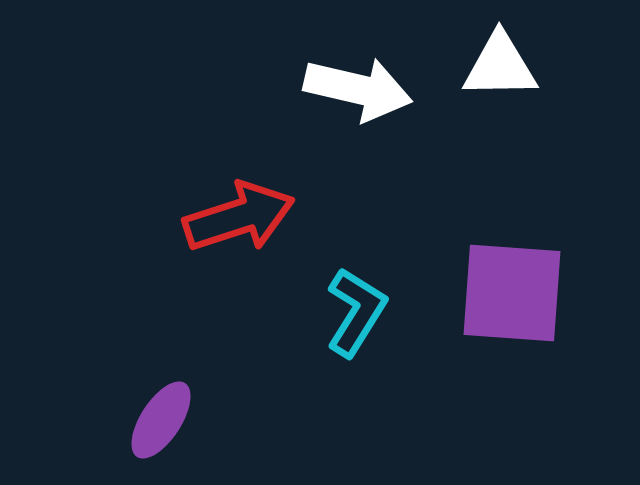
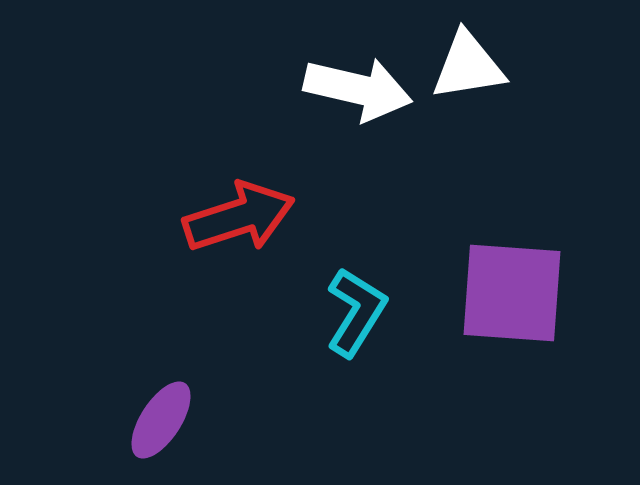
white triangle: moved 32 px left; rotated 8 degrees counterclockwise
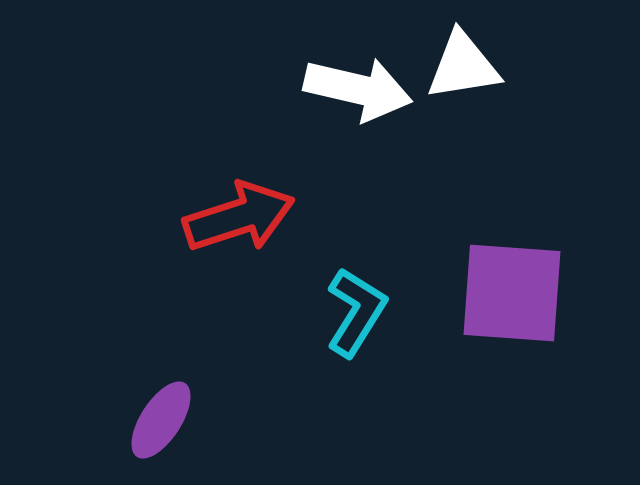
white triangle: moved 5 px left
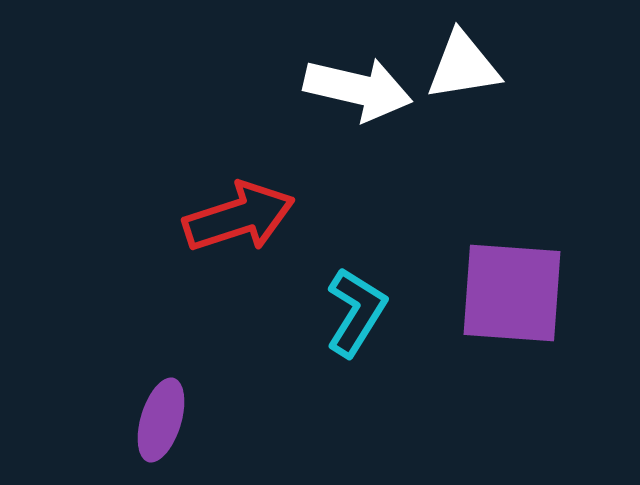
purple ellipse: rotated 16 degrees counterclockwise
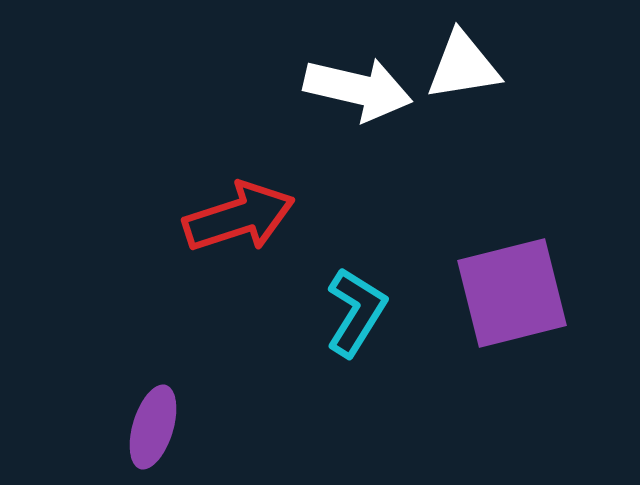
purple square: rotated 18 degrees counterclockwise
purple ellipse: moved 8 px left, 7 px down
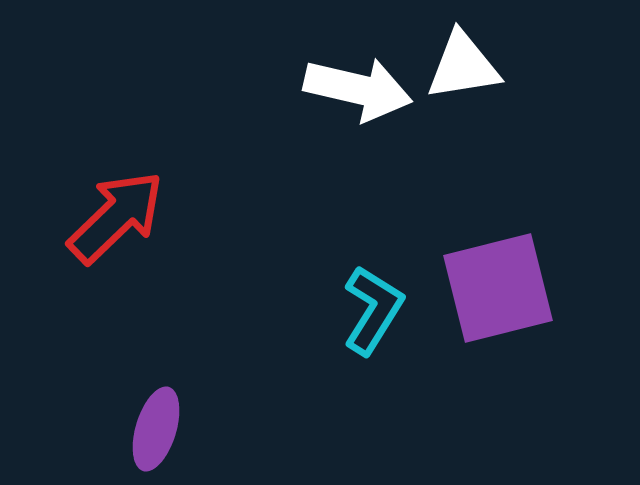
red arrow: moved 123 px left; rotated 26 degrees counterclockwise
purple square: moved 14 px left, 5 px up
cyan L-shape: moved 17 px right, 2 px up
purple ellipse: moved 3 px right, 2 px down
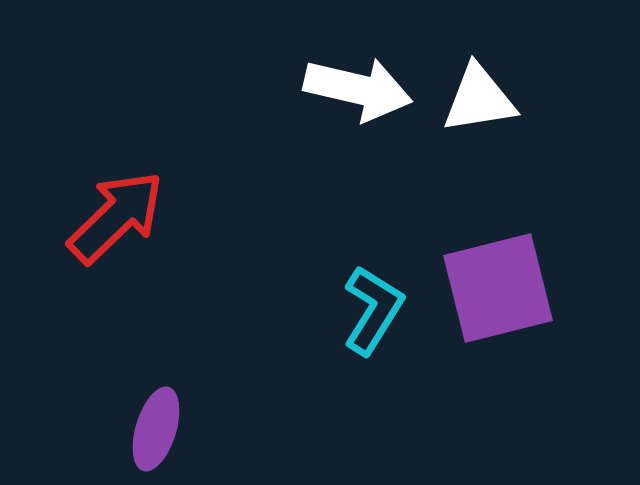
white triangle: moved 16 px right, 33 px down
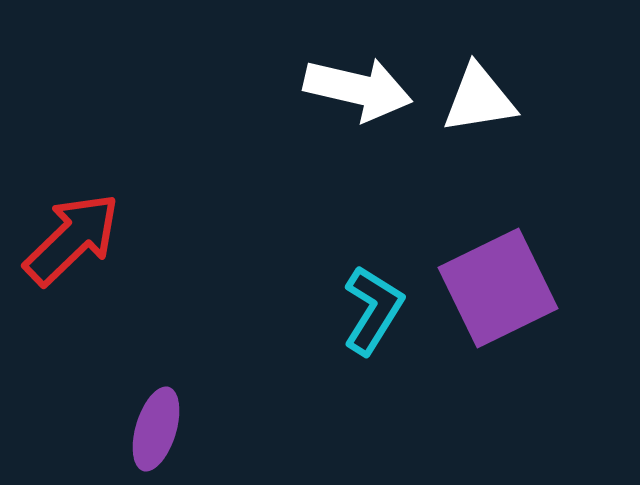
red arrow: moved 44 px left, 22 px down
purple square: rotated 12 degrees counterclockwise
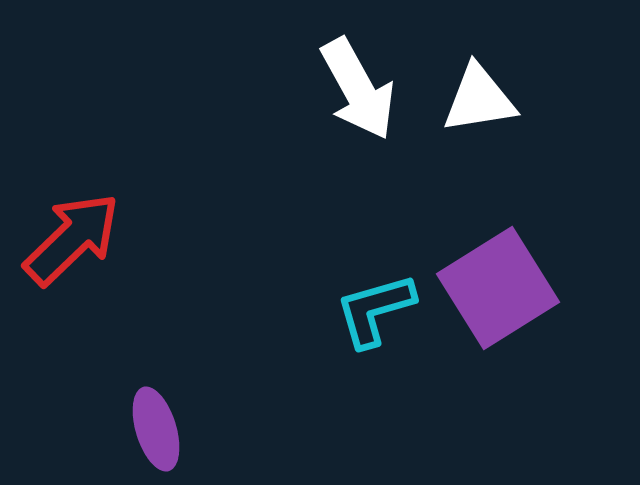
white arrow: rotated 48 degrees clockwise
purple square: rotated 6 degrees counterclockwise
cyan L-shape: moved 2 px right; rotated 138 degrees counterclockwise
purple ellipse: rotated 34 degrees counterclockwise
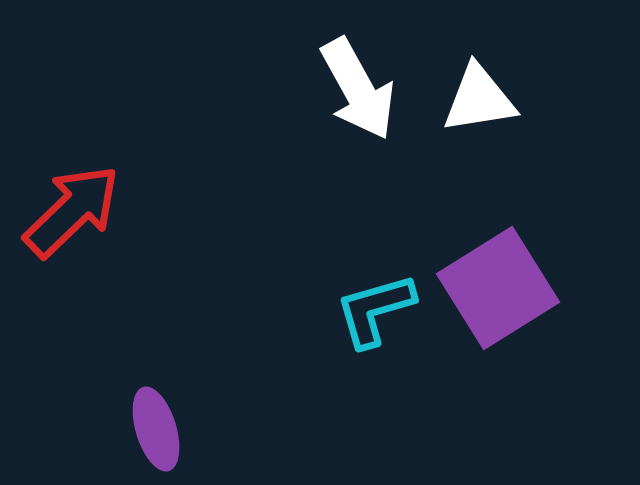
red arrow: moved 28 px up
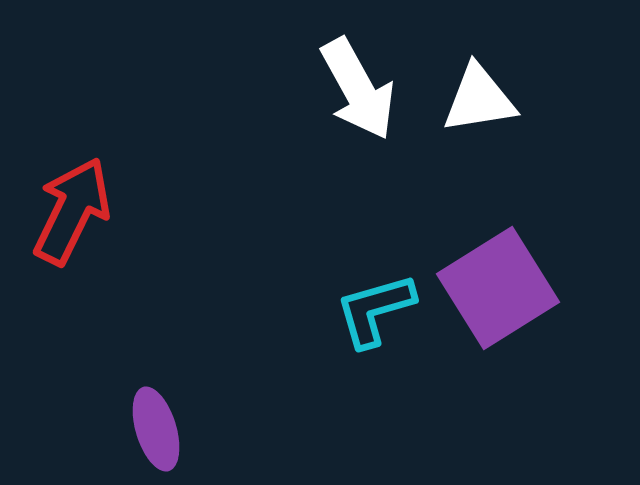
red arrow: rotated 20 degrees counterclockwise
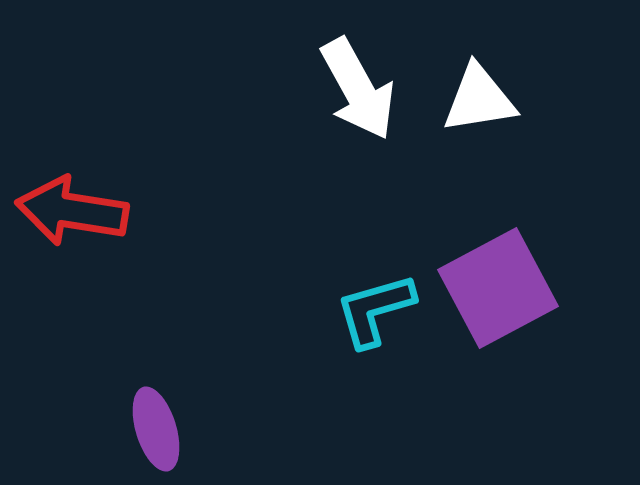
red arrow: rotated 107 degrees counterclockwise
purple square: rotated 4 degrees clockwise
